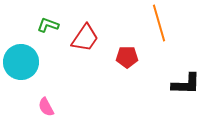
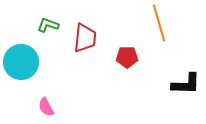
red trapezoid: rotated 28 degrees counterclockwise
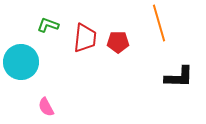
red pentagon: moved 9 px left, 15 px up
black L-shape: moved 7 px left, 7 px up
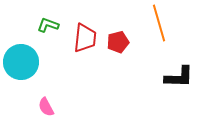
red pentagon: rotated 15 degrees counterclockwise
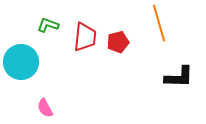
red trapezoid: moved 1 px up
pink semicircle: moved 1 px left, 1 px down
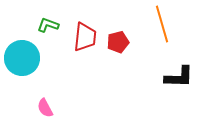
orange line: moved 3 px right, 1 px down
cyan circle: moved 1 px right, 4 px up
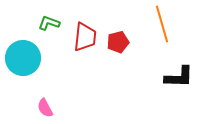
green L-shape: moved 1 px right, 2 px up
cyan circle: moved 1 px right
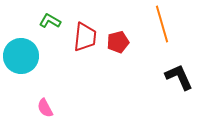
green L-shape: moved 1 px right, 2 px up; rotated 10 degrees clockwise
cyan circle: moved 2 px left, 2 px up
black L-shape: rotated 116 degrees counterclockwise
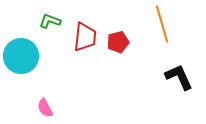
green L-shape: rotated 10 degrees counterclockwise
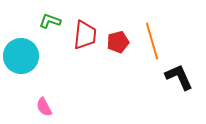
orange line: moved 10 px left, 17 px down
red trapezoid: moved 2 px up
pink semicircle: moved 1 px left, 1 px up
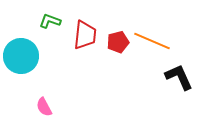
orange line: rotated 51 degrees counterclockwise
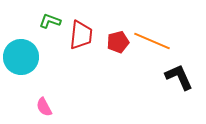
red trapezoid: moved 4 px left
cyan circle: moved 1 px down
